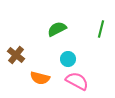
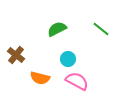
green line: rotated 66 degrees counterclockwise
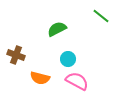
green line: moved 13 px up
brown cross: rotated 18 degrees counterclockwise
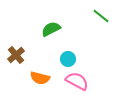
green semicircle: moved 6 px left
brown cross: rotated 30 degrees clockwise
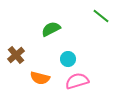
pink semicircle: rotated 45 degrees counterclockwise
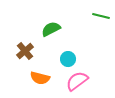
green line: rotated 24 degrees counterclockwise
brown cross: moved 9 px right, 4 px up
pink semicircle: rotated 20 degrees counterclockwise
